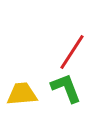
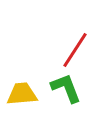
red line: moved 3 px right, 2 px up
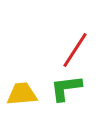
green L-shape: rotated 76 degrees counterclockwise
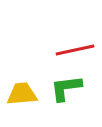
red line: rotated 45 degrees clockwise
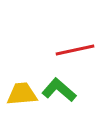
green L-shape: moved 7 px left, 2 px down; rotated 48 degrees clockwise
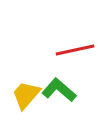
yellow trapezoid: moved 4 px right, 1 px down; rotated 44 degrees counterclockwise
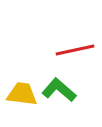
yellow trapezoid: moved 4 px left, 1 px up; rotated 56 degrees clockwise
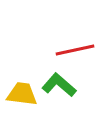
green L-shape: moved 5 px up
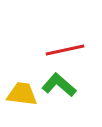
red line: moved 10 px left
